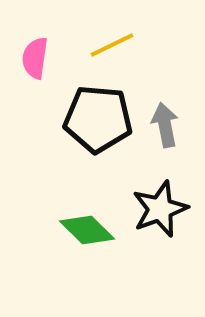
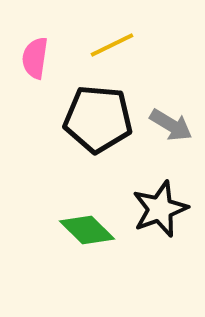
gray arrow: moved 6 px right; rotated 132 degrees clockwise
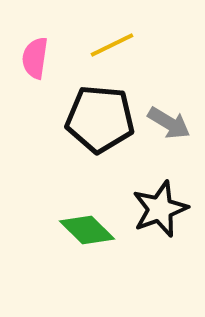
black pentagon: moved 2 px right
gray arrow: moved 2 px left, 2 px up
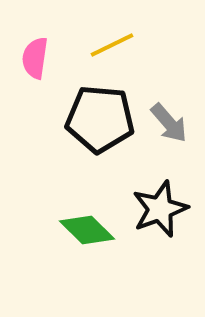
gray arrow: rotated 18 degrees clockwise
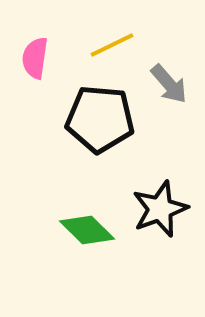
gray arrow: moved 39 px up
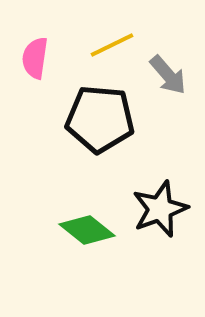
gray arrow: moved 1 px left, 9 px up
green diamond: rotated 6 degrees counterclockwise
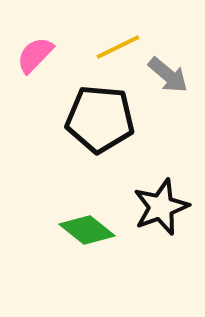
yellow line: moved 6 px right, 2 px down
pink semicircle: moved 3 px up; rotated 36 degrees clockwise
gray arrow: rotated 9 degrees counterclockwise
black star: moved 1 px right, 2 px up
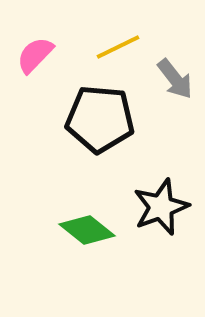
gray arrow: moved 7 px right, 4 px down; rotated 12 degrees clockwise
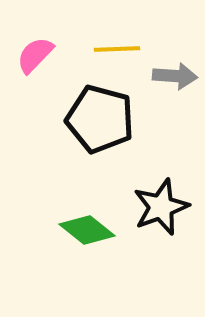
yellow line: moved 1 px left, 2 px down; rotated 24 degrees clockwise
gray arrow: moved 3 px up; rotated 48 degrees counterclockwise
black pentagon: rotated 10 degrees clockwise
